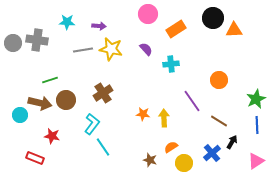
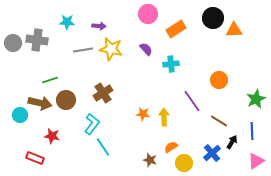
yellow arrow: moved 1 px up
blue line: moved 5 px left, 6 px down
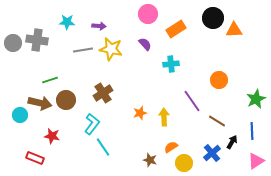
purple semicircle: moved 1 px left, 5 px up
orange star: moved 3 px left, 1 px up; rotated 24 degrees counterclockwise
brown line: moved 2 px left
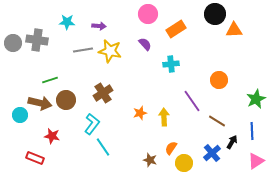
black circle: moved 2 px right, 4 px up
yellow star: moved 1 px left, 2 px down
orange semicircle: moved 1 px down; rotated 24 degrees counterclockwise
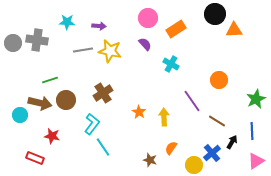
pink circle: moved 4 px down
cyan cross: rotated 35 degrees clockwise
orange star: moved 1 px left, 1 px up; rotated 24 degrees counterclockwise
yellow circle: moved 10 px right, 2 px down
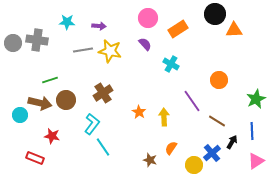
orange rectangle: moved 2 px right
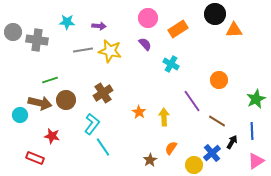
gray circle: moved 11 px up
brown star: rotated 24 degrees clockwise
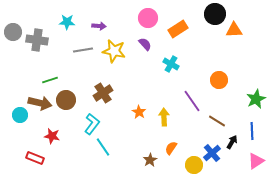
yellow star: moved 4 px right
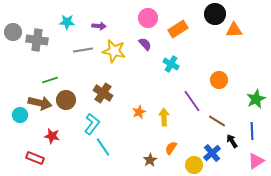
brown cross: rotated 24 degrees counterclockwise
orange star: rotated 16 degrees clockwise
black arrow: moved 1 px up; rotated 64 degrees counterclockwise
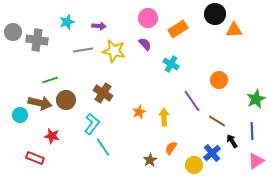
cyan star: rotated 21 degrees counterclockwise
